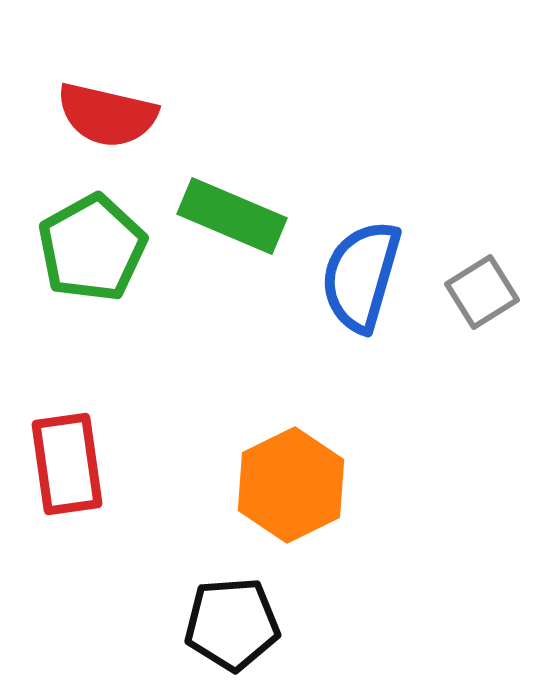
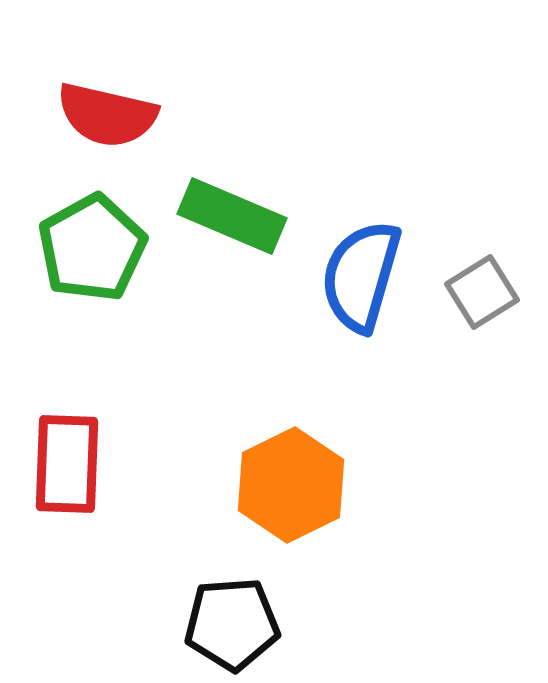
red rectangle: rotated 10 degrees clockwise
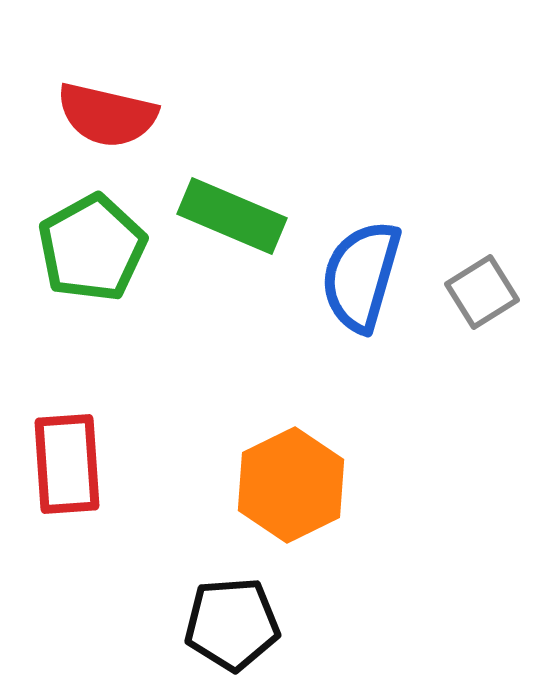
red rectangle: rotated 6 degrees counterclockwise
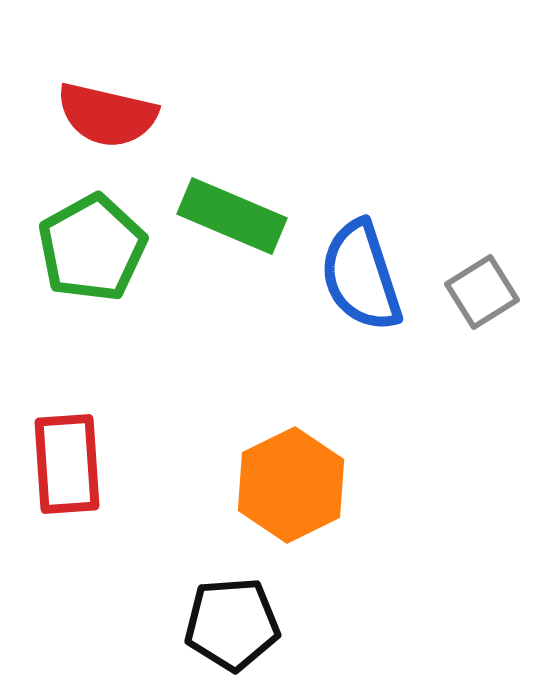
blue semicircle: rotated 34 degrees counterclockwise
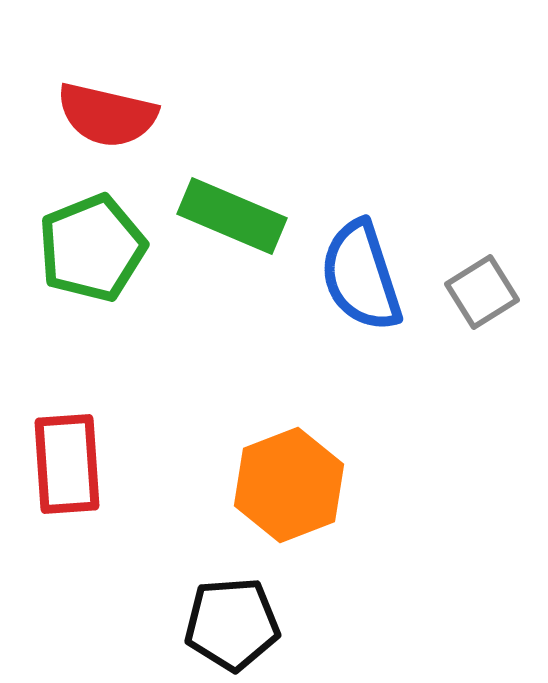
green pentagon: rotated 7 degrees clockwise
orange hexagon: moved 2 px left; rotated 5 degrees clockwise
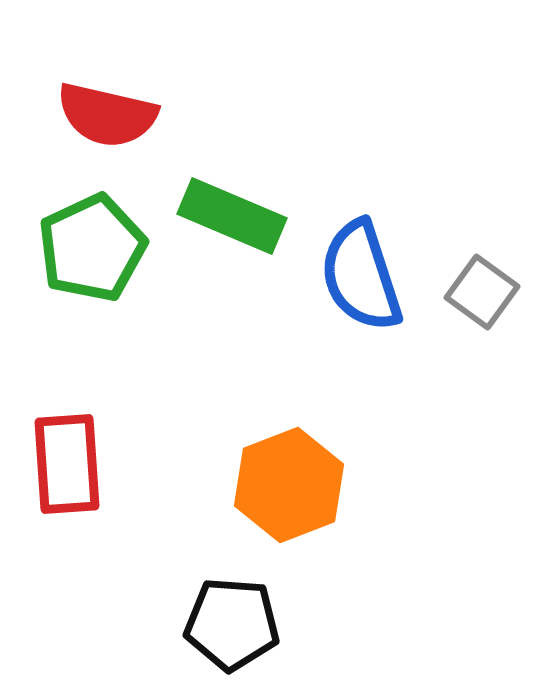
green pentagon: rotated 3 degrees counterclockwise
gray square: rotated 22 degrees counterclockwise
black pentagon: rotated 8 degrees clockwise
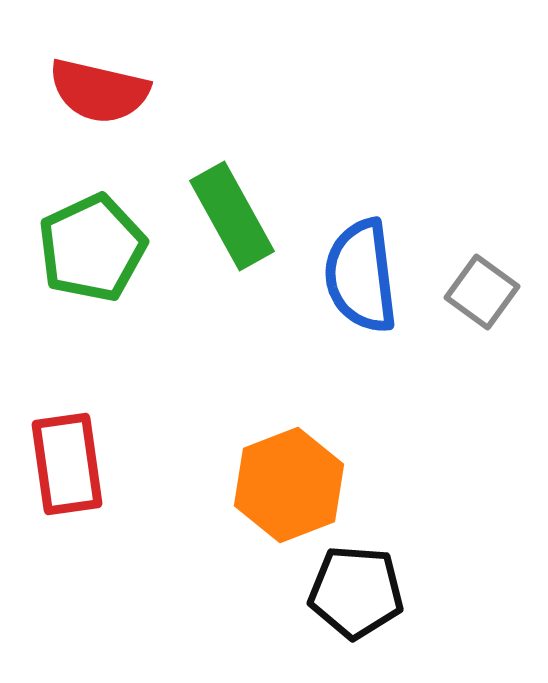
red semicircle: moved 8 px left, 24 px up
green rectangle: rotated 38 degrees clockwise
blue semicircle: rotated 11 degrees clockwise
red rectangle: rotated 4 degrees counterclockwise
black pentagon: moved 124 px right, 32 px up
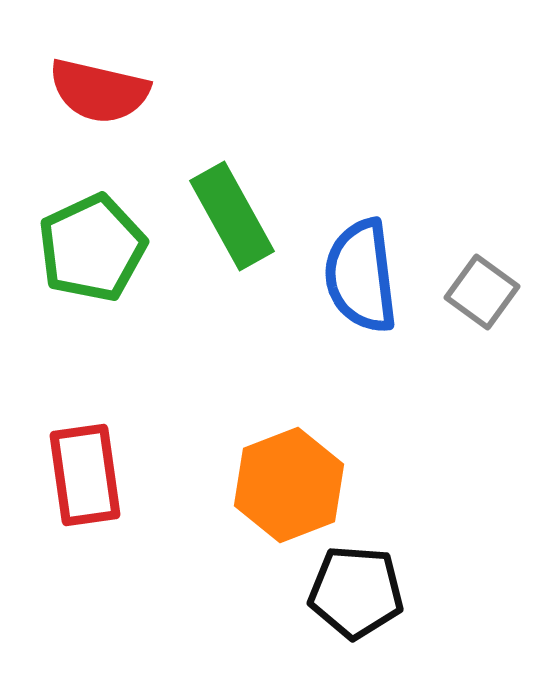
red rectangle: moved 18 px right, 11 px down
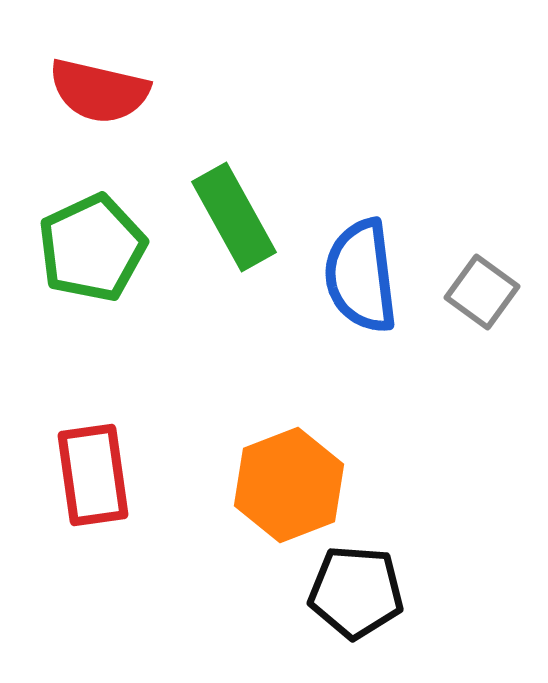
green rectangle: moved 2 px right, 1 px down
red rectangle: moved 8 px right
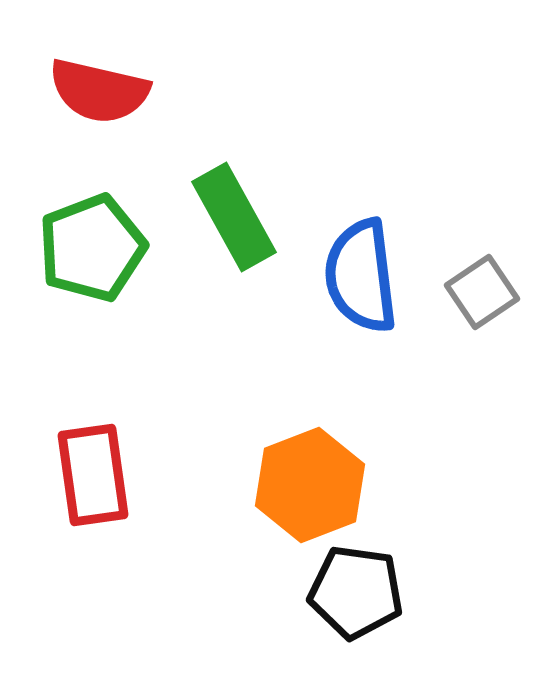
green pentagon: rotated 4 degrees clockwise
gray square: rotated 20 degrees clockwise
orange hexagon: moved 21 px right
black pentagon: rotated 4 degrees clockwise
